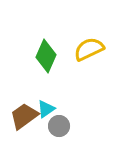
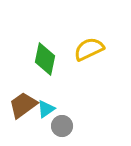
green diamond: moved 1 px left, 3 px down; rotated 12 degrees counterclockwise
brown trapezoid: moved 1 px left, 11 px up
gray circle: moved 3 px right
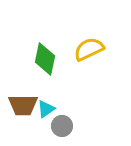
brown trapezoid: rotated 144 degrees counterclockwise
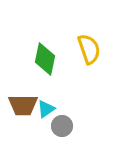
yellow semicircle: rotated 96 degrees clockwise
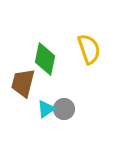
brown trapezoid: moved 22 px up; rotated 104 degrees clockwise
gray circle: moved 2 px right, 17 px up
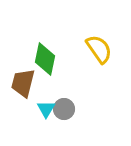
yellow semicircle: moved 10 px right; rotated 16 degrees counterclockwise
cyan triangle: rotated 24 degrees counterclockwise
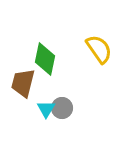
gray circle: moved 2 px left, 1 px up
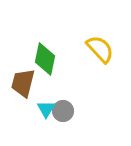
yellow semicircle: moved 1 px right; rotated 8 degrees counterclockwise
gray circle: moved 1 px right, 3 px down
